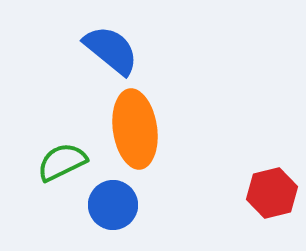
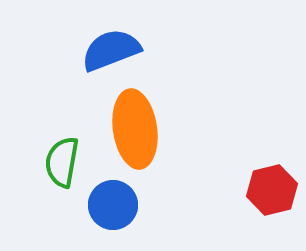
blue semicircle: rotated 60 degrees counterclockwise
green semicircle: rotated 54 degrees counterclockwise
red hexagon: moved 3 px up
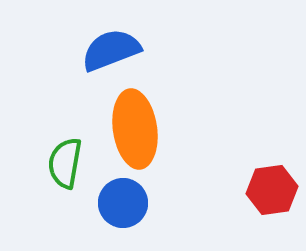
green semicircle: moved 3 px right, 1 px down
red hexagon: rotated 6 degrees clockwise
blue circle: moved 10 px right, 2 px up
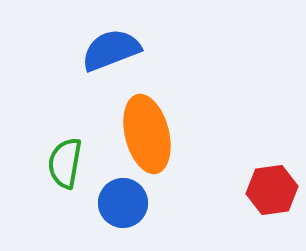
orange ellipse: moved 12 px right, 5 px down; rotated 6 degrees counterclockwise
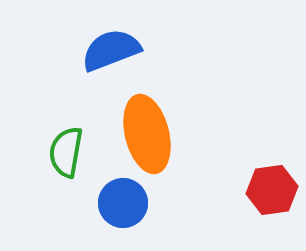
green semicircle: moved 1 px right, 11 px up
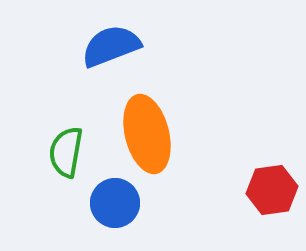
blue semicircle: moved 4 px up
blue circle: moved 8 px left
